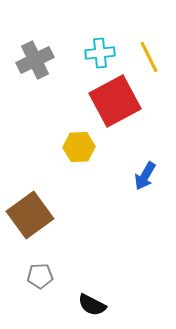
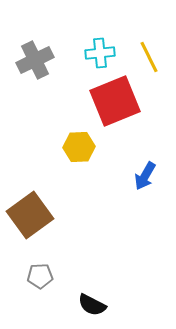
red square: rotated 6 degrees clockwise
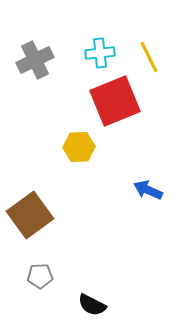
blue arrow: moved 3 px right, 14 px down; rotated 84 degrees clockwise
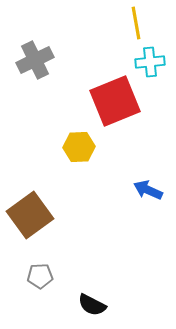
cyan cross: moved 50 px right, 9 px down
yellow line: moved 13 px left, 34 px up; rotated 16 degrees clockwise
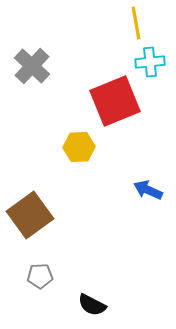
gray cross: moved 3 px left, 6 px down; rotated 21 degrees counterclockwise
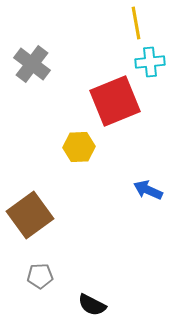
gray cross: moved 2 px up; rotated 6 degrees counterclockwise
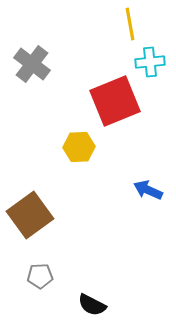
yellow line: moved 6 px left, 1 px down
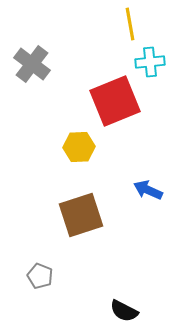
brown square: moved 51 px right; rotated 18 degrees clockwise
gray pentagon: rotated 25 degrees clockwise
black semicircle: moved 32 px right, 6 px down
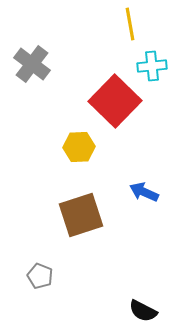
cyan cross: moved 2 px right, 4 px down
red square: rotated 24 degrees counterclockwise
blue arrow: moved 4 px left, 2 px down
black semicircle: moved 19 px right
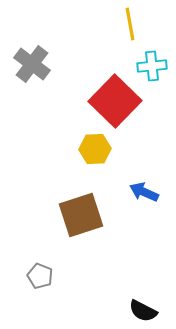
yellow hexagon: moved 16 px right, 2 px down
